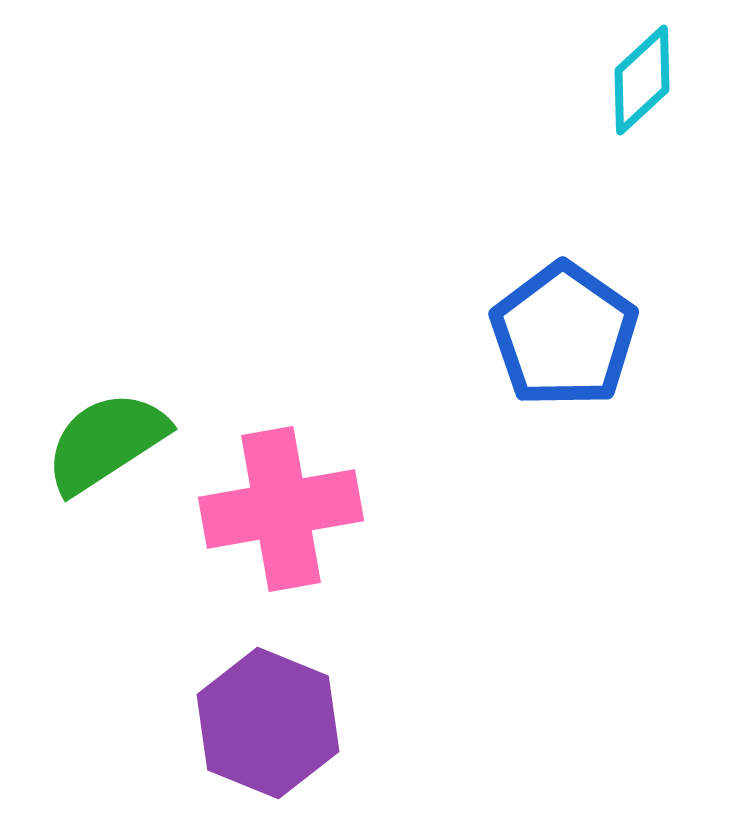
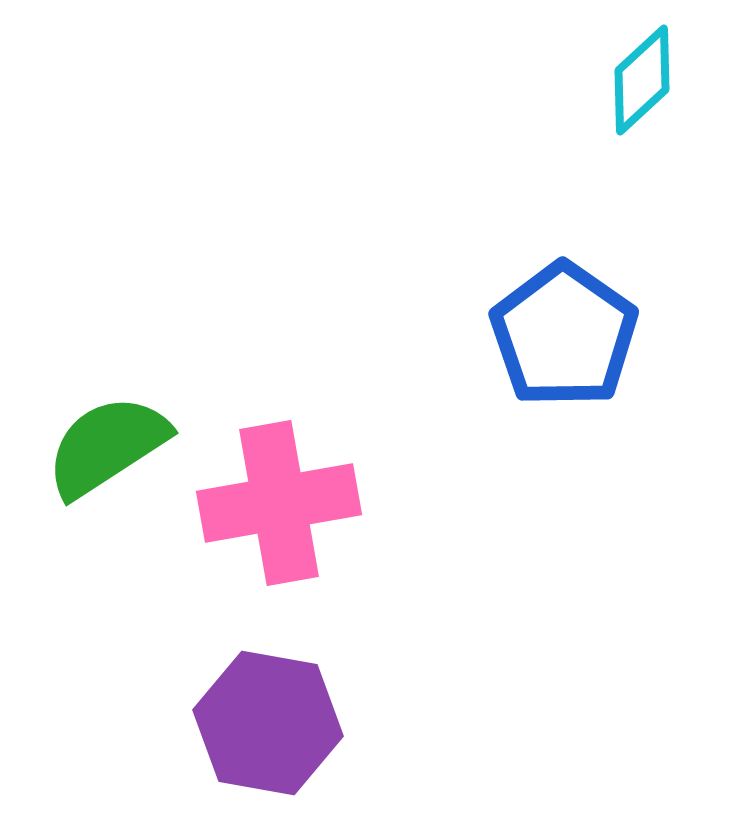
green semicircle: moved 1 px right, 4 px down
pink cross: moved 2 px left, 6 px up
purple hexagon: rotated 12 degrees counterclockwise
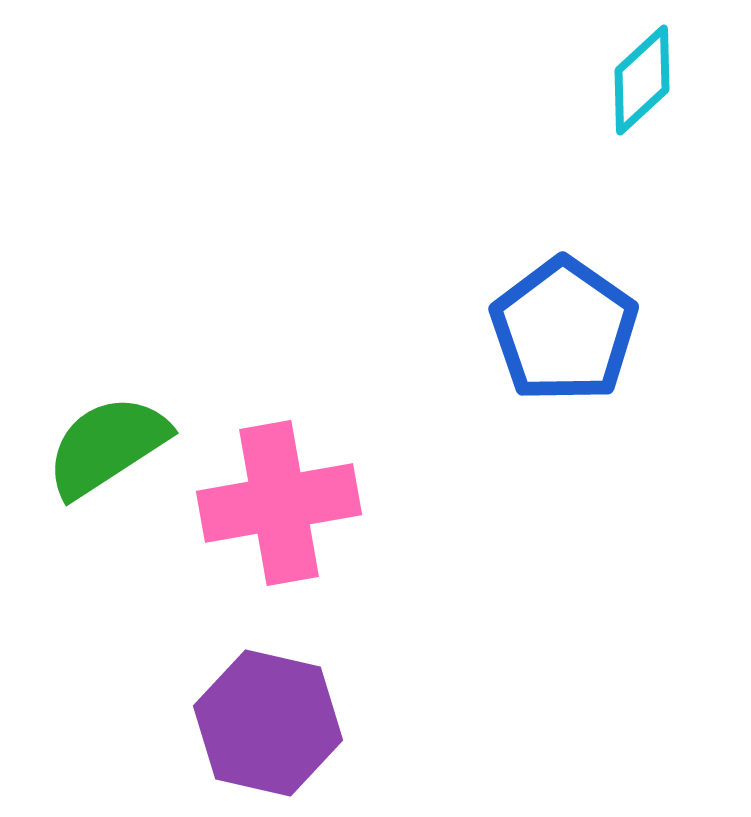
blue pentagon: moved 5 px up
purple hexagon: rotated 3 degrees clockwise
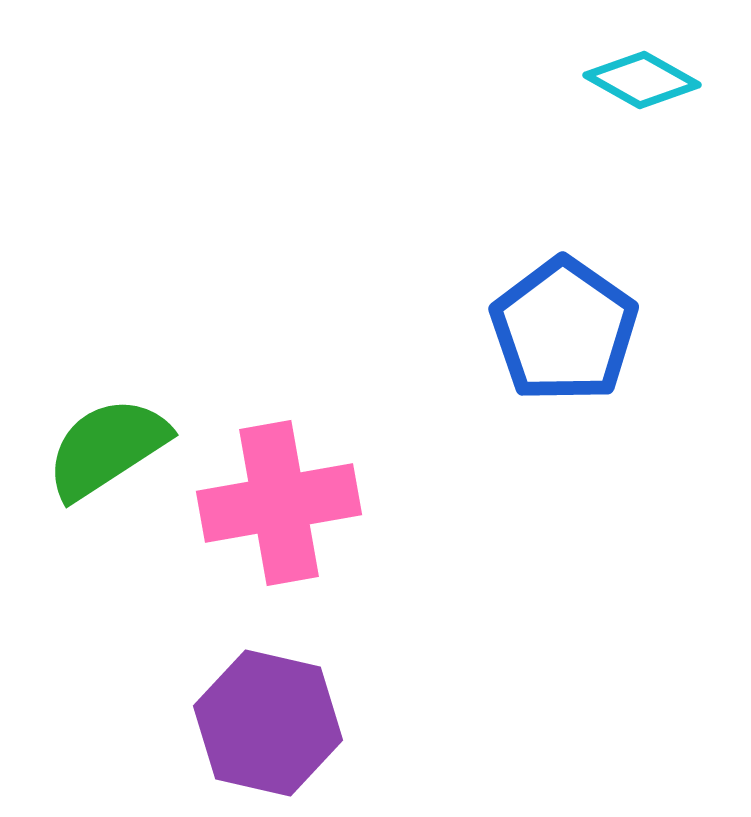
cyan diamond: rotated 72 degrees clockwise
green semicircle: moved 2 px down
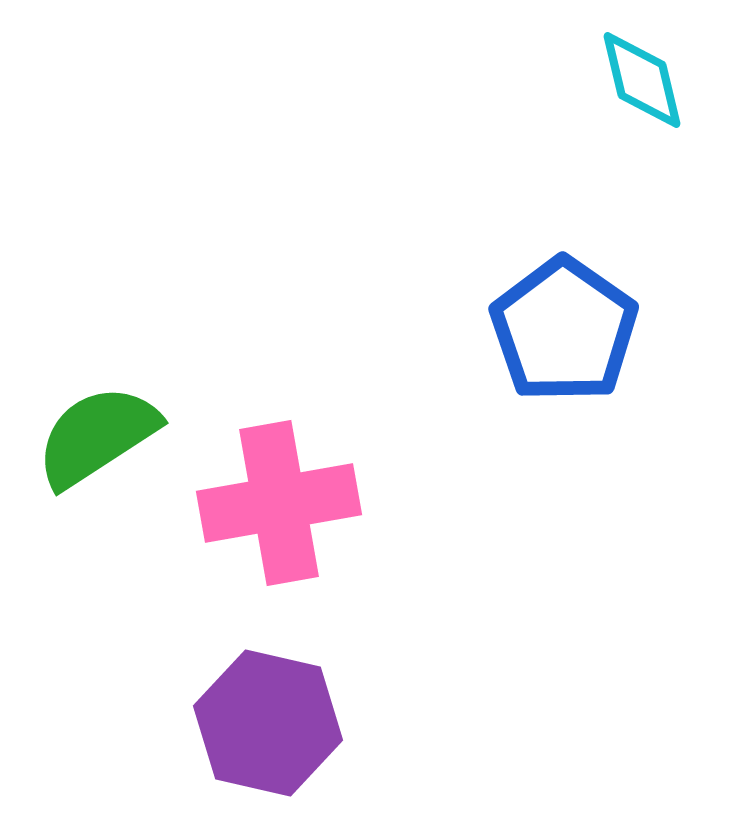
cyan diamond: rotated 47 degrees clockwise
green semicircle: moved 10 px left, 12 px up
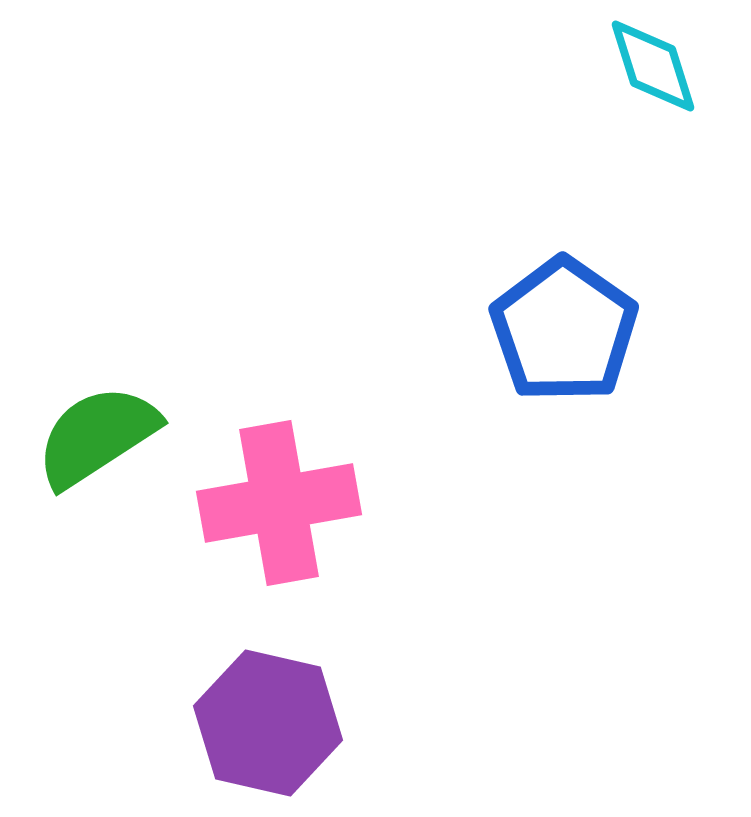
cyan diamond: moved 11 px right, 14 px up; rotated 4 degrees counterclockwise
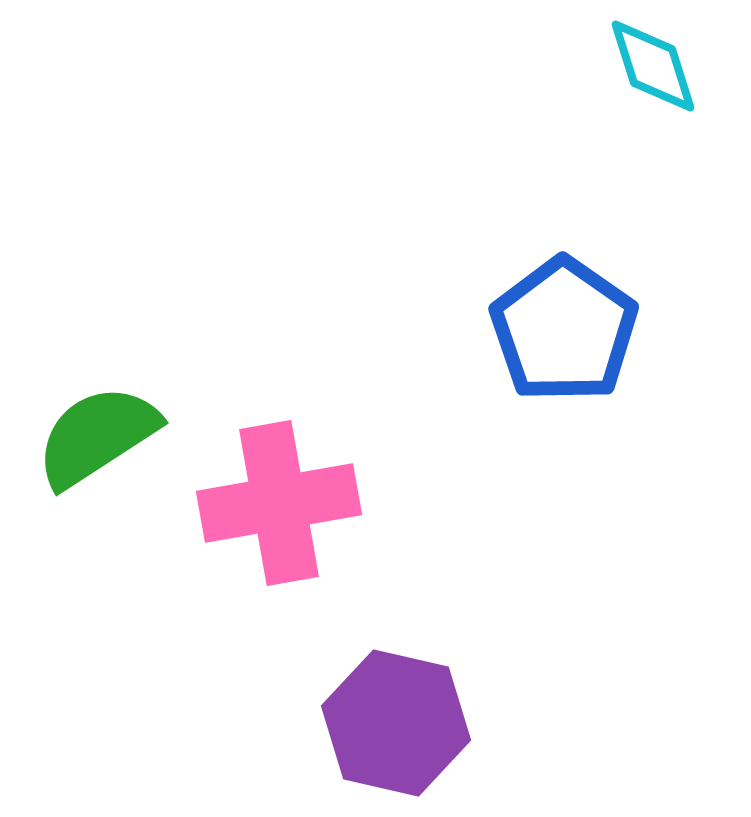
purple hexagon: moved 128 px right
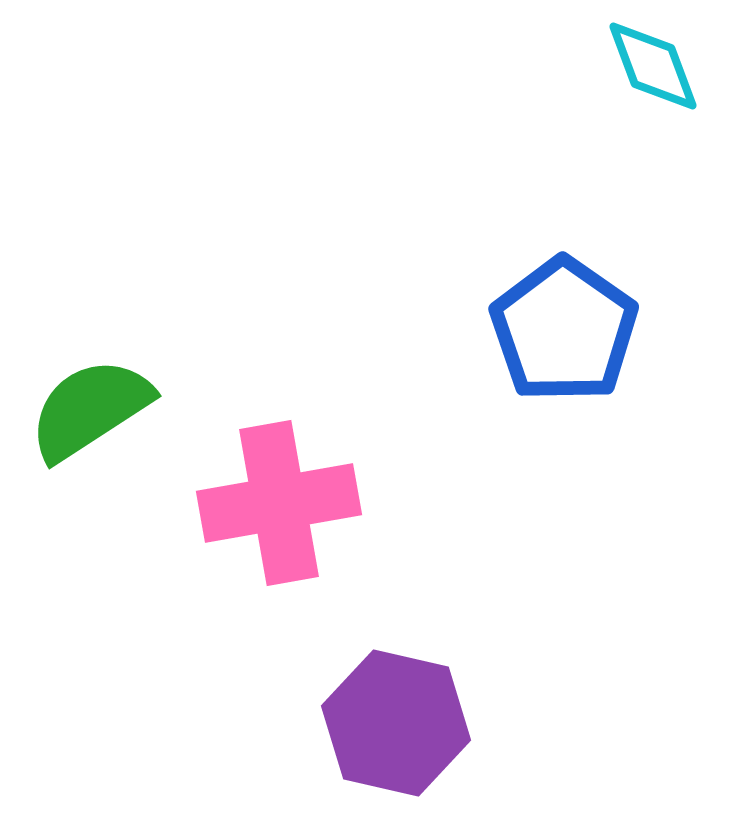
cyan diamond: rotated 3 degrees counterclockwise
green semicircle: moved 7 px left, 27 px up
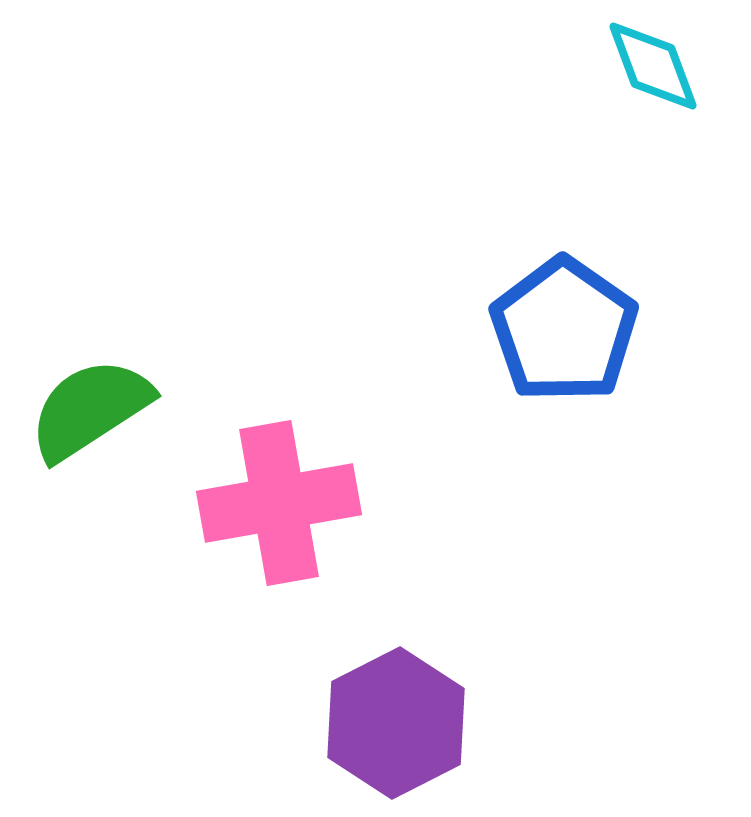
purple hexagon: rotated 20 degrees clockwise
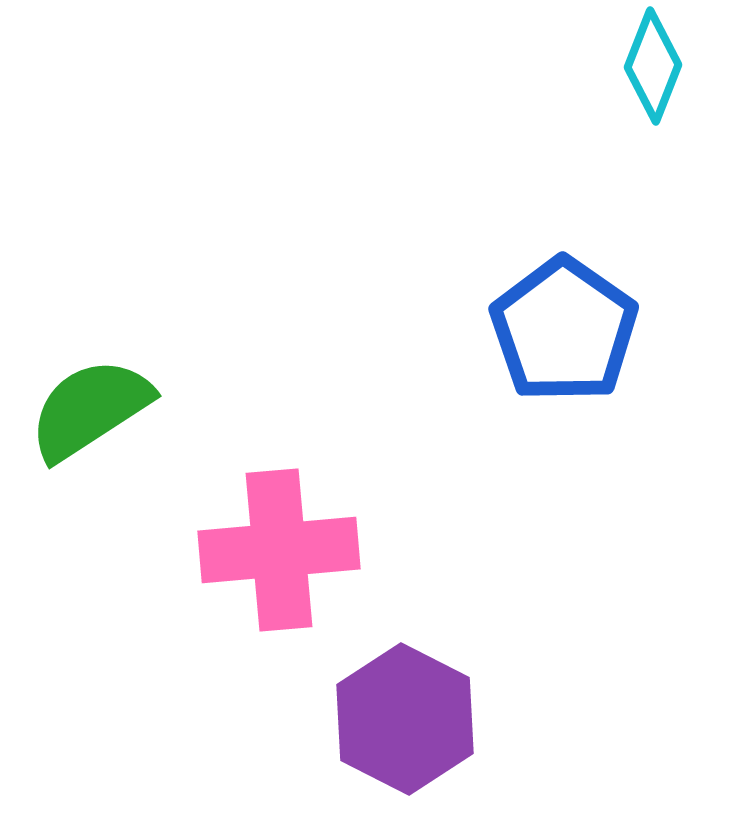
cyan diamond: rotated 42 degrees clockwise
pink cross: moved 47 px down; rotated 5 degrees clockwise
purple hexagon: moved 9 px right, 4 px up; rotated 6 degrees counterclockwise
